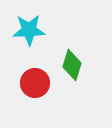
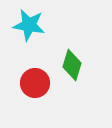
cyan star: moved 5 px up; rotated 12 degrees clockwise
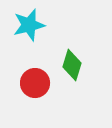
cyan star: rotated 24 degrees counterclockwise
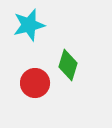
green diamond: moved 4 px left
